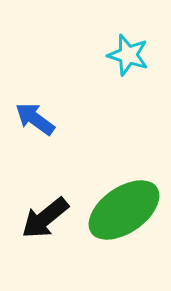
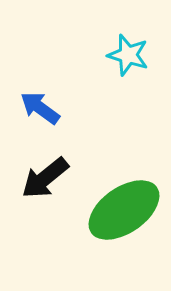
blue arrow: moved 5 px right, 11 px up
black arrow: moved 40 px up
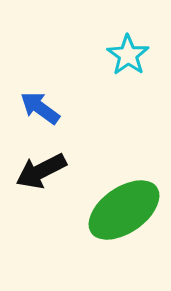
cyan star: rotated 18 degrees clockwise
black arrow: moved 4 px left, 7 px up; rotated 12 degrees clockwise
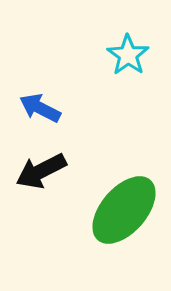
blue arrow: rotated 9 degrees counterclockwise
green ellipse: rotated 14 degrees counterclockwise
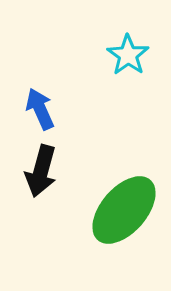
blue arrow: moved 1 px down; rotated 39 degrees clockwise
black arrow: rotated 48 degrees counterclockwise
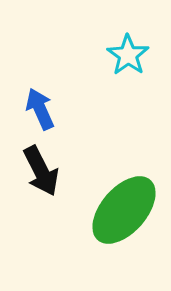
black arrow: rotated 42 degrees counterclockwise
